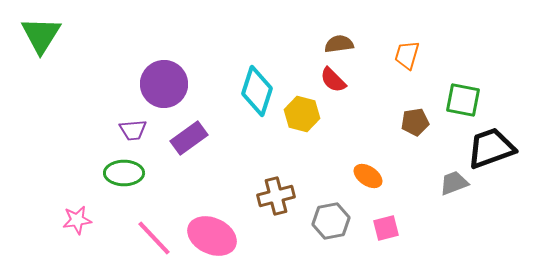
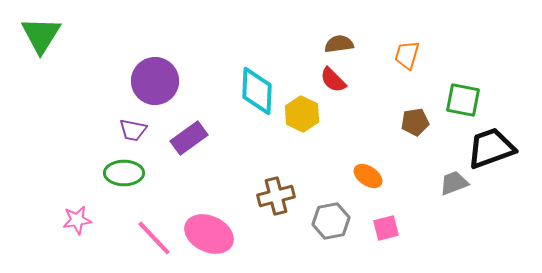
purple circle: moved 9 px left, 3 px up
cyan diamond: rotated 15 degrees counterclockwise
yellow hexagon: rotated 12 degrees clockwise
purple trapezoid: rotated 16 degrees clockwise
pink ellipse: moved 3 px left, 2 px up
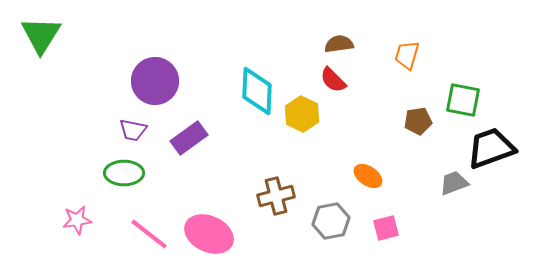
brown pentagon: moved 3 px right, 1 px up
pink line: moved 5 px left, 4 px up; rotated 9 degrees counterclockwise
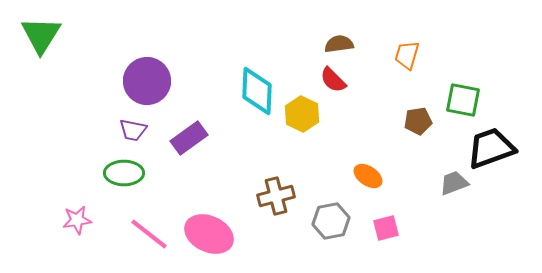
purple circle: moved 8 px left
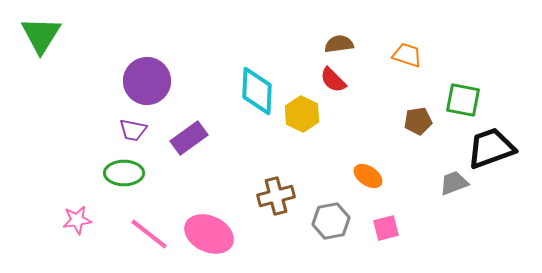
orange trapezoid: rotated 92 degrees clockwise
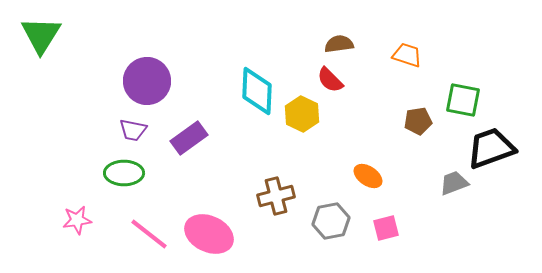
red semicircle: moved 3 px left
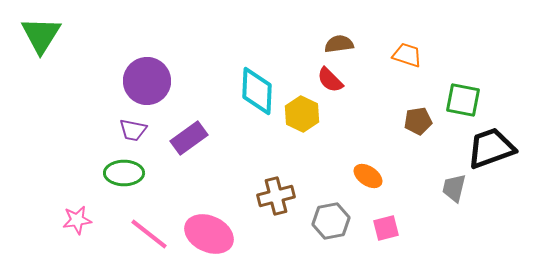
gray trapezoid: moved 5 px down; rotated 56 degrees counterclockwise
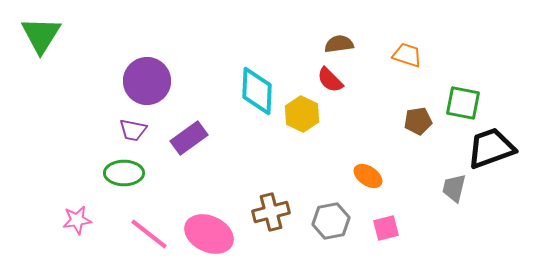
green square: moved 3 px down
brown cross: moved 5 px left, 16 px down
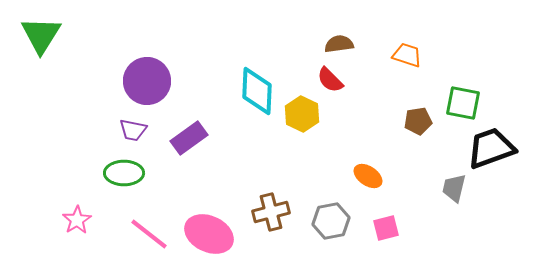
pink star: rotated 24 degrees counterclockwise
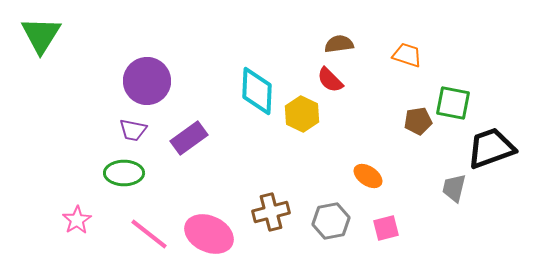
green square: moved 10 px left
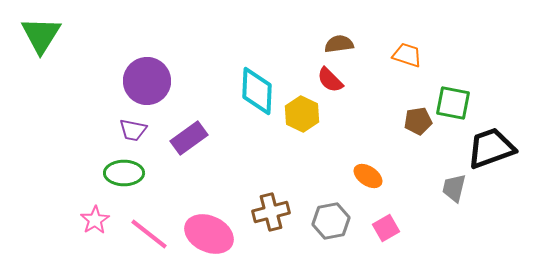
pink star: moved 18 px right
pink square: rotated 16 degrees counterclockwise
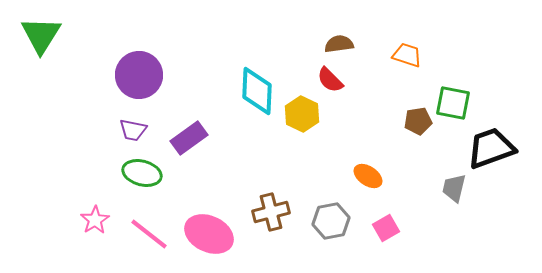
purple circle: moved 8 px left, 6 px up
green ellipse: moved 18 px right; rotated 15 degrees clockwise
